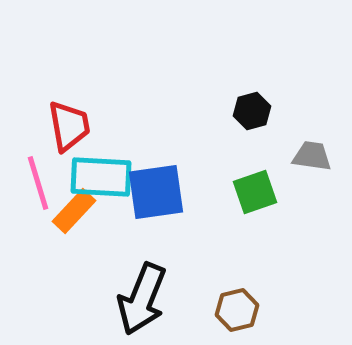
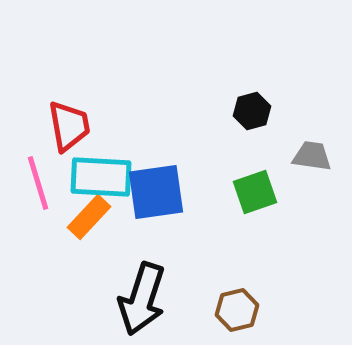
orange rectangle: moved 15 px right, 6 px down
black arrow: rotated 4 degrees counterclockwise
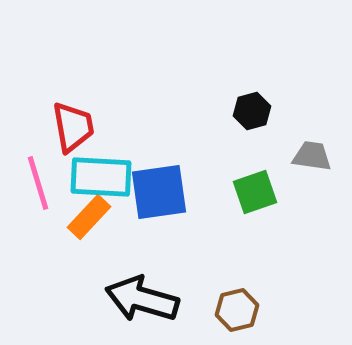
red trapezoid: moved 4 px right, 1 px down
blue square: moved 3 px right
black arrow: rotated 88 degrees clockwise
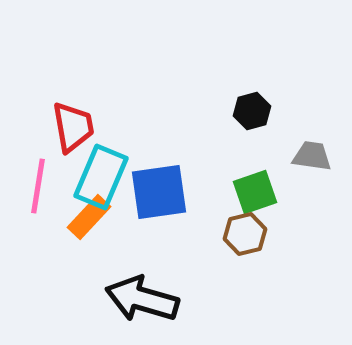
cyan rectangle: rotated 70 degrees counterclockwise
pink line: moved 3 px down; rotated 26 degrees clockwise
brown hexagon: moved 8 px right, 76 px up
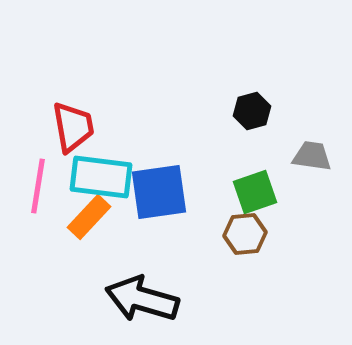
cyan rectangle: rotated 74 degrees clockwise
brown hexagon: rotated 9 degrees clockwise
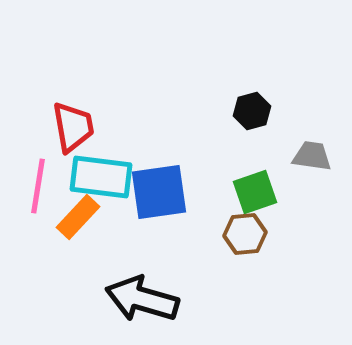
orange rectangle: moved 11 px left
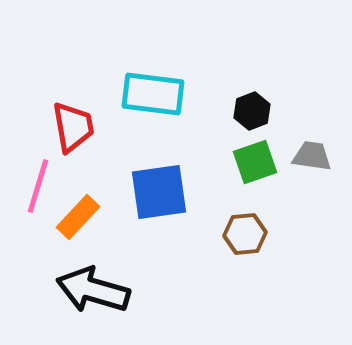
black hexagon: rotated 6 degrees counterclockwise
cyan rectangle: moved 52 px right, 83 px up
pink line: rotated 8 degrees clockwise
green square: moved 30 px up
black arrow: moved 49 px left, 9 px up
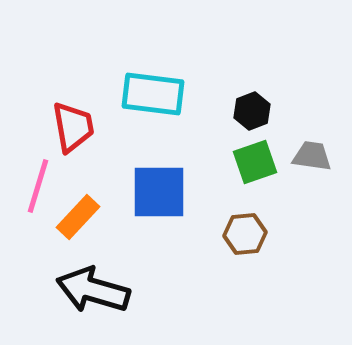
blue square: rotated 8 degrees clockwise
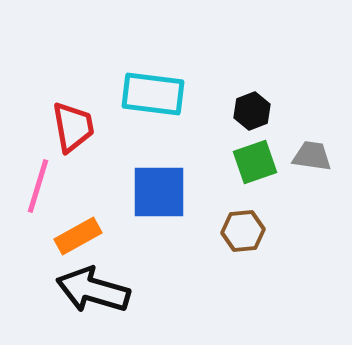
orange rectangle: moved 19 px down; rotated 18 degrees clockwise
brown hexagon: moved 2 px left, 3 px up
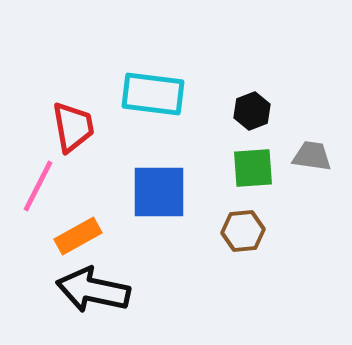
green square: moved 2 px left, 6 px down; rotated 15 degrees clockwise
pink line: rotated 10 degrees clockwise
black arrow: rotated 4 degrees counterclockwise
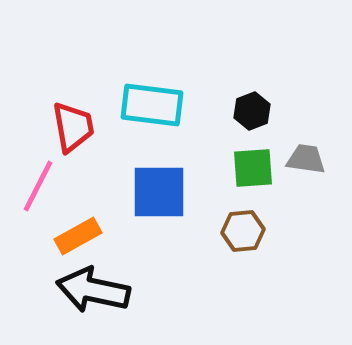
cyan rectangle: moved 1 px left, 11 px down
gray trapezoid: moved 6 px left, 3 px down
